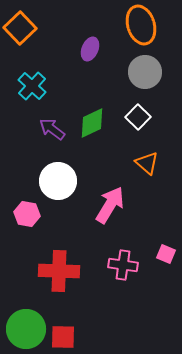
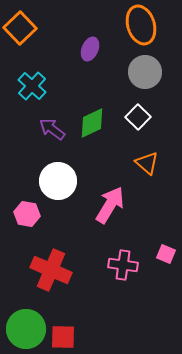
red cross: moved 8 px left, 1 px up; rotated 21 degrees clockwise
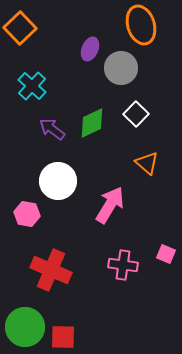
gray circle: moved 24 px left, 4 px up
white square: moved 2 px left, 3 px up
green circle: moved 1 px left, 2 px up
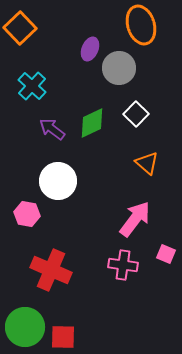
gray circle: moved 2 px left
pink arrow: moved 25 px right, 14 px down; rotated 6 degrees clockwise
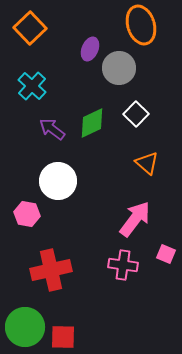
orange square: moved 10 px right
red cross: rotated 36 degrees counterclockwise
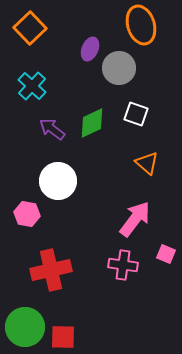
white square: rotated 25 degrees counterclockwise
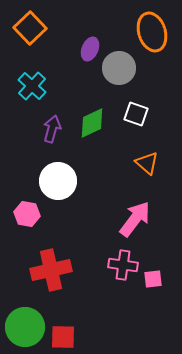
orange ellipse: moved 11 px right, 7 px down
purple arrow: rotated 68 degrees clockwise
pink square: moved 13 px left, 25 px down; rotated 30 degrees counterclockwise
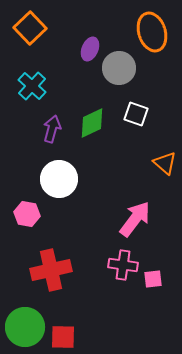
orange triangle: moved 18 px right
white circle: moved 1 px right, 2 px up
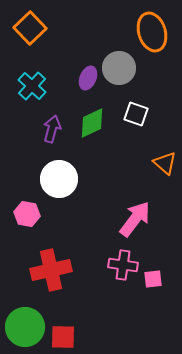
purple ellipse: moved 2 px left, 29 px down
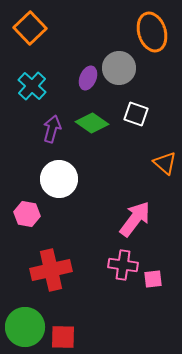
green diamond: rotated 60 degrees clockwise
